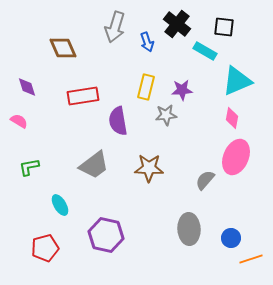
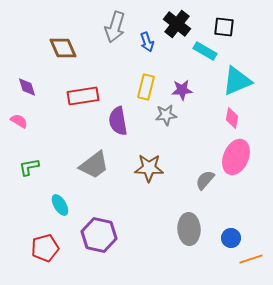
purple hexagon: moved 7 px left
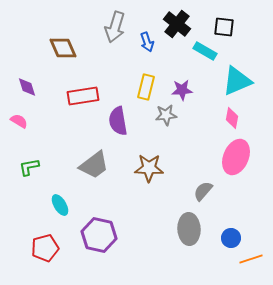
gray semicircle: moved 2 px left, 11 px down
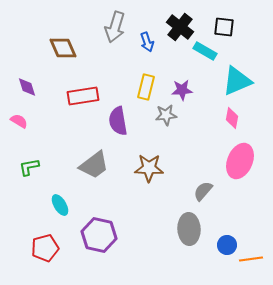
black cross: moved 3 px right, 3 px down
pink ellipse: moved 4 px right, 4 px down
blue circle: moved 4 px left, 7 px down
orange line: rotated 10 degrees clockwise
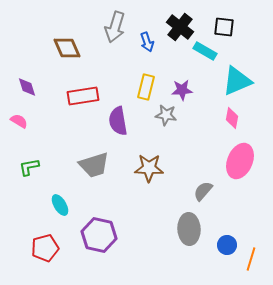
brown diamond: moved 4 px right
gray star: rotated 15 degrees clockwise
gray trapezoid: rotated 20 degrees clockwise
orange line: rotated 65 degrees counterclockwise
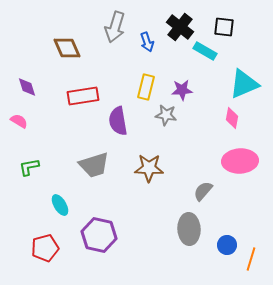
cyan triangle: moved 7 px right, 3 px down
pink ellipse: rotated 64 degrees clockwise
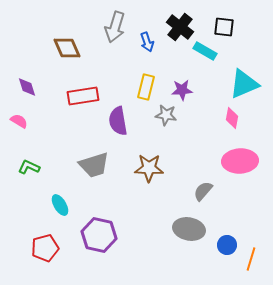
green L-shape: rotated 35 degrees clockwise
gray ellipse: rotated 76 degrees counterclockwise
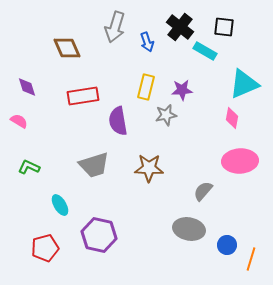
gray star: rotated 20 degrees counterclockwise
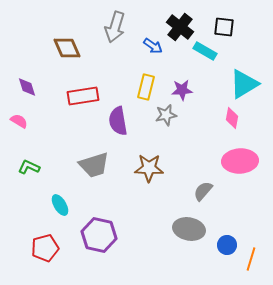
blue arrow: moved 6 px right, 4 px down; rotated 36 degrees counterclockwise
cyan triangle: rotated 8 degrees counterclockwise
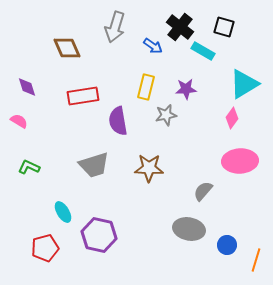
black square: rotated 10 degrees clockwise
cyan rectangle: moved 2 px left
purple star: moved 4 px right, 1 px up
pink diamond: rotated 25 degrees clockwise
cyan ellipse: moved 3 px right, 7 px down
orange line: moved 5 px right, 1 px down
